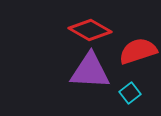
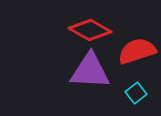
red semicircle: moved 1 px left
cyan square: moved 6 px right
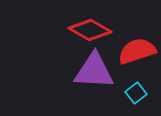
purple triangle: moved 4 px right
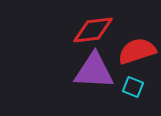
red diamond: moved 3 px right; rotated 36 degrees counterclockwise
cyan square: moved 3 px left, 6 px up; rotated 30 degrees counterclockwise
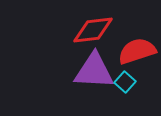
cyan square: moved 8 px left, 5 px up; rotated 20 degrees clockwise
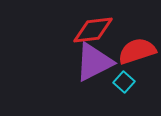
purple triangle: moved 9 px up; rotated 30 degrees counterclockwise
cyan square: moved 1 px left
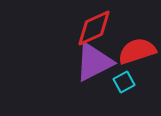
red diamond: moved 1 px right, 2 px up; rotated 18 degrees counterclockwise
cyan square: rotated 20 degrees clockwise
